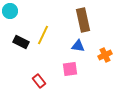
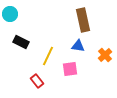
cyan circle: moved 3 px down
yellow line: moved 5 px right, 21 px down
orange cross: rotated 16 degrees counterclockwise
red rectangle: moved 2 px left
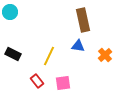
cyan circle: moved 2 px up
black rectangle: moved 8 px left, 12 px down
yellow line: moved 1 px right
pink square: moved 7 px left, 14 px down
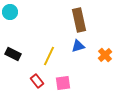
brown rectangle: moved 4 px left
blue triangle: rotated 24 degrees counterclockwise
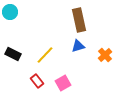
yellow line: moved 4 px left, 1 px up; rotated 18 degrees clockwise
pink square: rotated 21 degrees counterclockwise
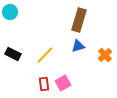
brown rectangle: rotated 30 degrees clockwise
red rectangle: moved 7 px right, 3 px down; rotated 32 degrees clockwise
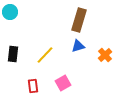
black rectangle: rotated 70 degrees clockwise
red rectangle: moved 11 px left, 2 px down
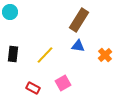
brown rectangle: rotated 15 degrees clockwise
blue triangle: rotated 24 degrees clockwise
red rectangle: moved 2 px down; rotated 56 degrees counterclockwise
